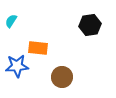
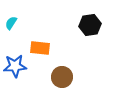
cyan semicircle: moved 2 px down
orange rectangle: moved 2 px right
blue star: moved 2 px left
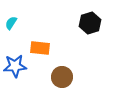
black hexagon: moved 2 px up; rotated 10 degrees counterclockwise
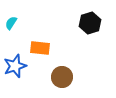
blue star: rotated 15 degrees counterclockwise
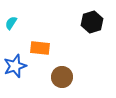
black hexagon: moved 2 px right, 1 px up
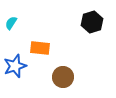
brown circle: moved 1 px right
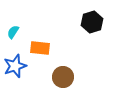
cyan semicircle: moved 2 px right, 9 px down
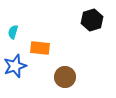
black hexagon: moved 2 px up
cyan semicircle: rotated 16 degrees counterclockwise
brown circle: moved 2 px right
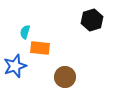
cyan semicircle: moved 12 px right
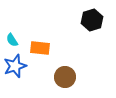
cyan semicircle: moved 13 px left, 8 px down; rotated 48 degrees counterclockwise
